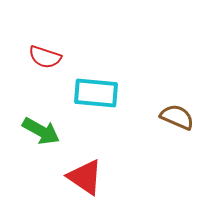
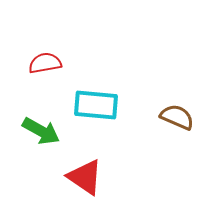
red semicircle: moved 6 px down; rotated 152 degrees clockwise
cyan rectangle: moved 12 px down
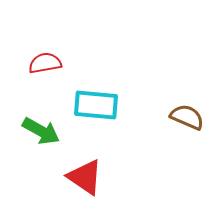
brown semicircle: moved 10 px right
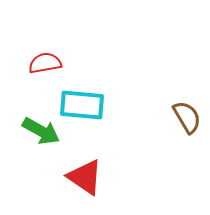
cyan rectangle: moved 14 px left
brown semicircle: rotated 36 degrees clockwise
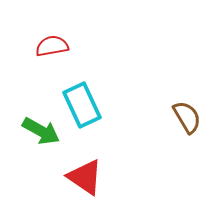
red semicircle: moved 7 px right, 17 px up
cyan rectangle: rotated 60 degrees clockwise
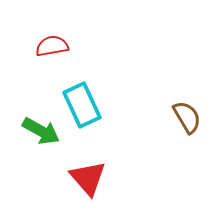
red triangle: moved 3 px right, 1 px down; rotated 15 degrees clockwise
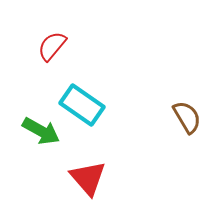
red semicircle: rotated 40 degrees counterclockwise
cyan rectangle: rotated 30 degrees counterclockwise
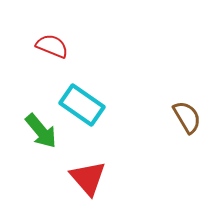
red semicircle: rotated 72 degrees clockwise
green arrow: rotated 21 degrees clockwise
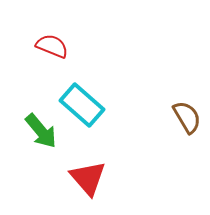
cyan rectangle: rotated 6 degrees clockwise
